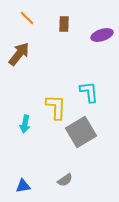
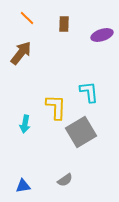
brown arrow: moved 2 px right, 1 px up
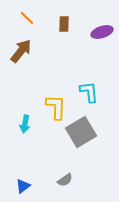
purple ellipse: moved 3 px up
brown arrow: moved 2 px up
blue triangle: rotated 28 degrees counterclockwise
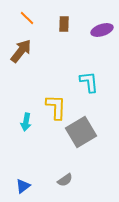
purple ellipse: moved 2 px up
cyan L-shape: moved 10 px up
cyan arrow: moved 1 px right, 2 px up
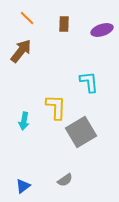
cyan arrow: moved 2 px left, 1 px up
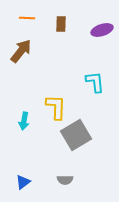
orange line: rotated 42 degrees counterclockwise
brown rectangle: moved 3 px left
cyan L-shape: moved 6 px right
gray square: moved 5 px left, 3 px down
gray semicircle: rotated 35 degrees clockwise
blue triangle: moved 4 px up
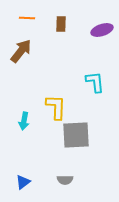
gray square: rotated 28 degrees clockwise
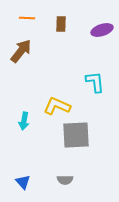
yellow L-shape: moved 1 px right, 1 px up; rotated 68 degrees counterclockwise
blue triangle: rotated 35 degrees counterclockwise
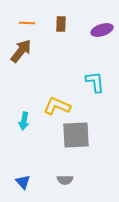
orange line: moved 5 px down
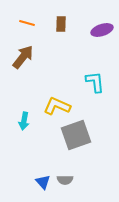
orange line: rotated 14 degrees clockwise
brown arrow: moved 2 px right, 6 px down
gray square: rotated 16 degrees counterclockwise
blue triangle: moved 20 px right
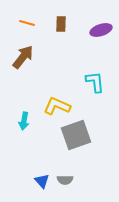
purple ellipse: moved 1 px left
blue triangle: moved 1 px left, 1 px up
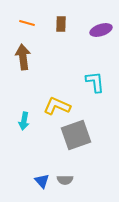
brown arrow: rotated 45 degrees counterclockwise
